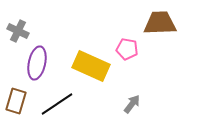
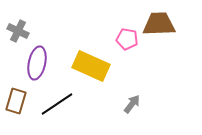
brown trapezoid: moved 1 px left, 1 px down
pink pentagon: moved 10 px up
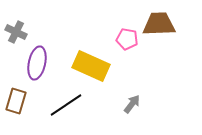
gray cross: moved 2 px left, 1 px down
black line: moved 9 px right, 1 px down
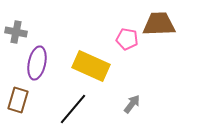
gray cross: rotated 15 degrees counterclockwise
brown rectangle: moved 2 px right, 1 px up
black line: moved 7 px right, 4 px down; rotated 16 degrees counterclockwise
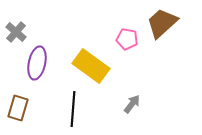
brown trapezoid: moved 3 px right, 1 px up; rotated 40 degrees counterclockwise
gray cross: rotated 30 degrees clockwise
yellow rectangle: rotated 12 degrees clockwise
brown rectangle: moved 8 px down
black line: rotated 36 degrees counterclockwise
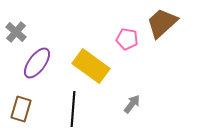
purple ellipse: rotated 24 degrees clockwise
brown rectangle: moved 3 px right, 1 px down
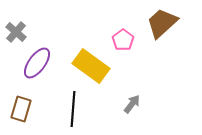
pink pentagon: moved 4 px left, 1 px down; rotated 25 degrees clockwise
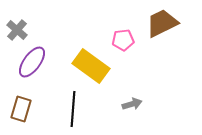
brown trapezoid: rotated 16 degrees clockwise
gray cross: moved 1 px right, 2 px up
pink pentagon: rotated 30 degrees clockwise
purple ellipse: moved 5 px left, 1 px up
gray arrow: rotated 36 degrees clockwise
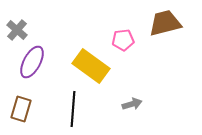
brown trapezoid: moved 3 px right; rotated 12 degrees clockwise
purple ellipse: rotated 8 degrees counterclockwise
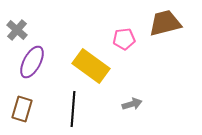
pink pentagon: moved 1 px right, 1 px up
brown rectangle: moved 1 px right
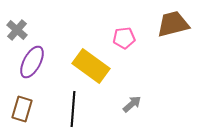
brown trapezoid: moved 8 px right, 1 px down
pink pentagon: moved 1 px up
gray arrow: rotated 24 degrees counterclockwise
